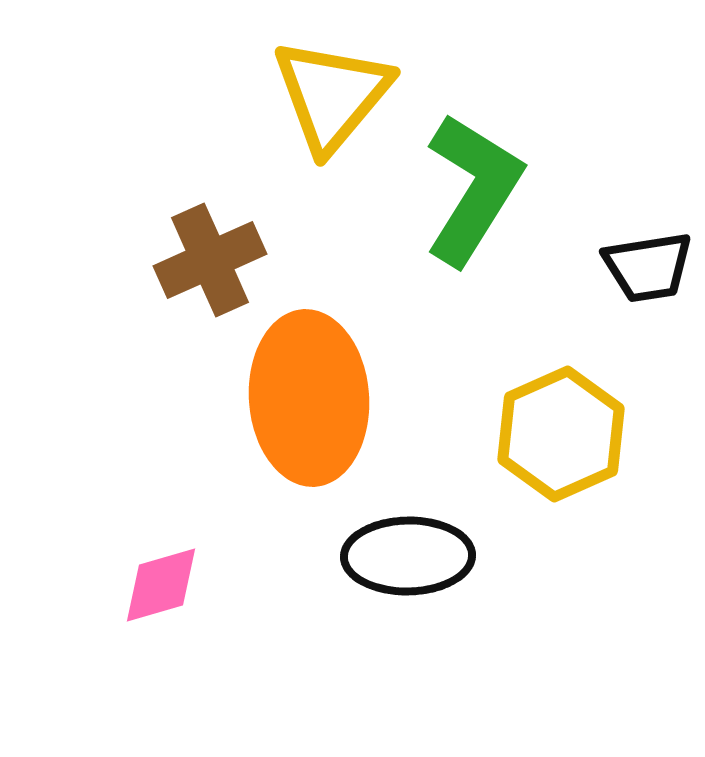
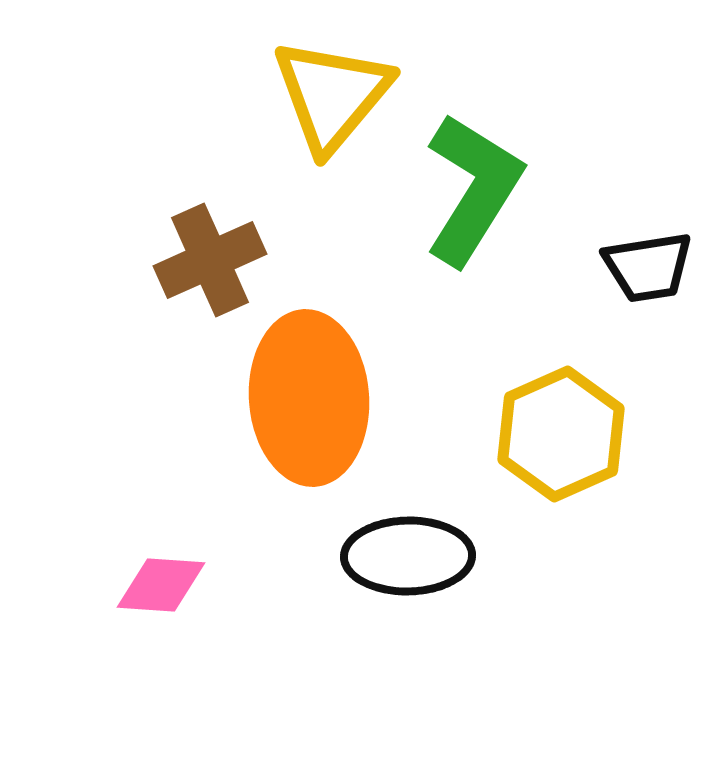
pink diamond: rotated 20 degrees clockwise
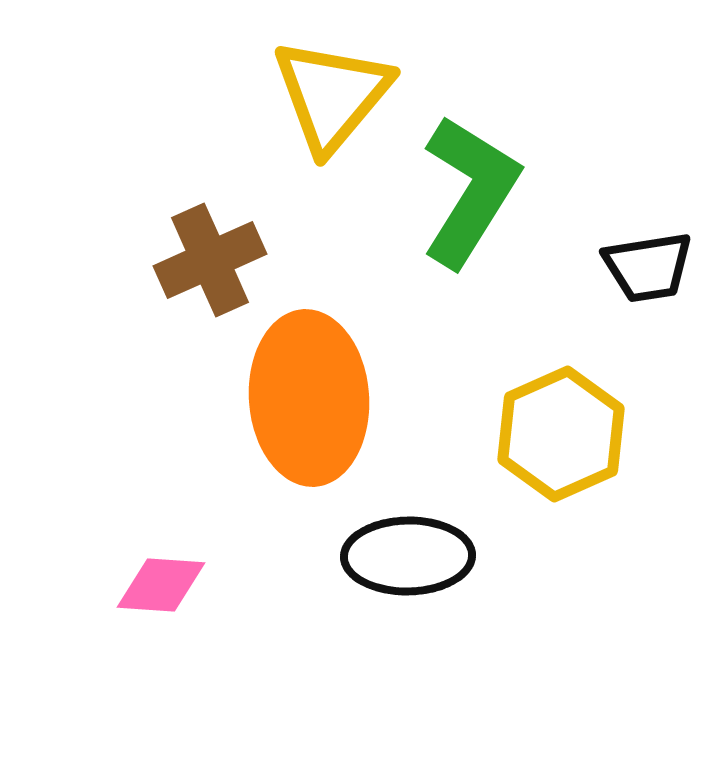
green L-shape: moved 3 px left, 2 px down
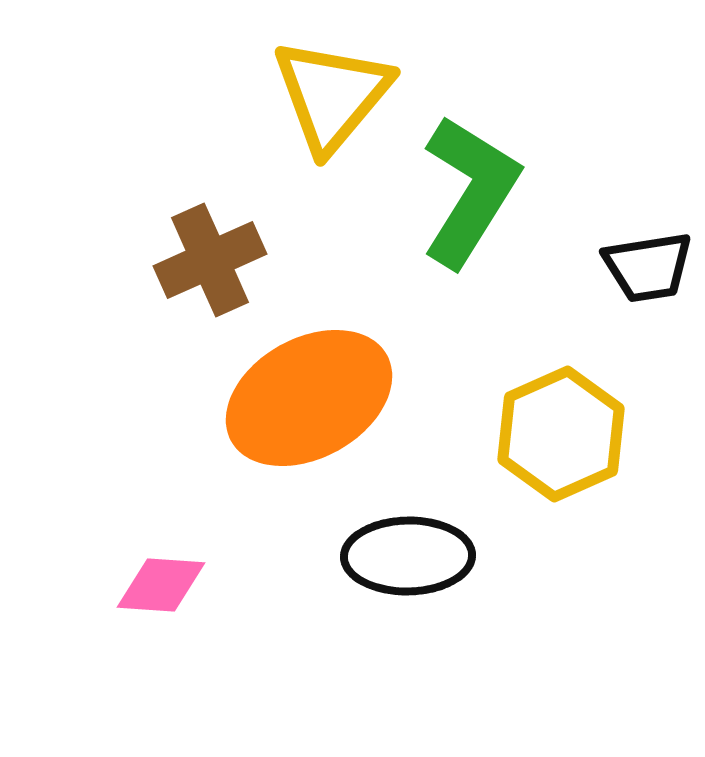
orange ellipse: rotated 65 degrees clockwise
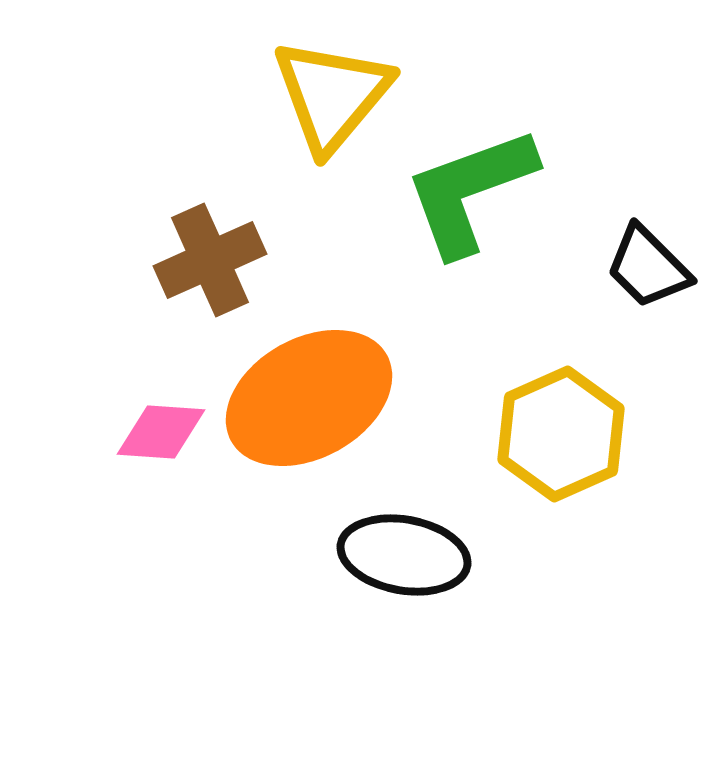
green L-shape: rotated 142 degrees counterclockwise
black trapezoid: rotated 54 degrees clockwise
black ellipse: moved 4 px left, 1 px up; rotated 11 degrees clockwise
pink diamond: moved 153 px up
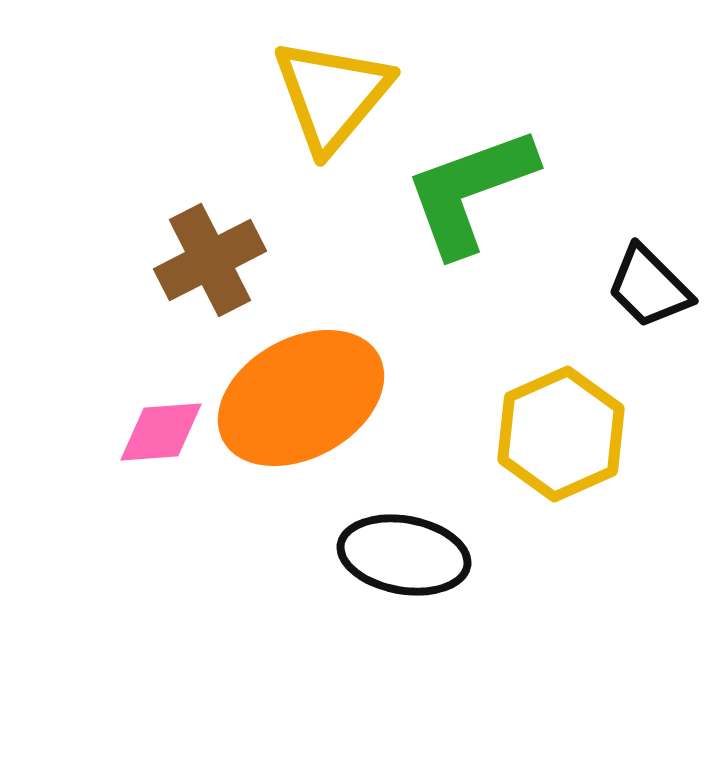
brown cross: rotated 3 degrees counterclockwise
black trapezoid: moved 1 px right, 20 px down
orange ellipse: moved 8 px left
pink diamond: rotated 8 degrees counterclockwise
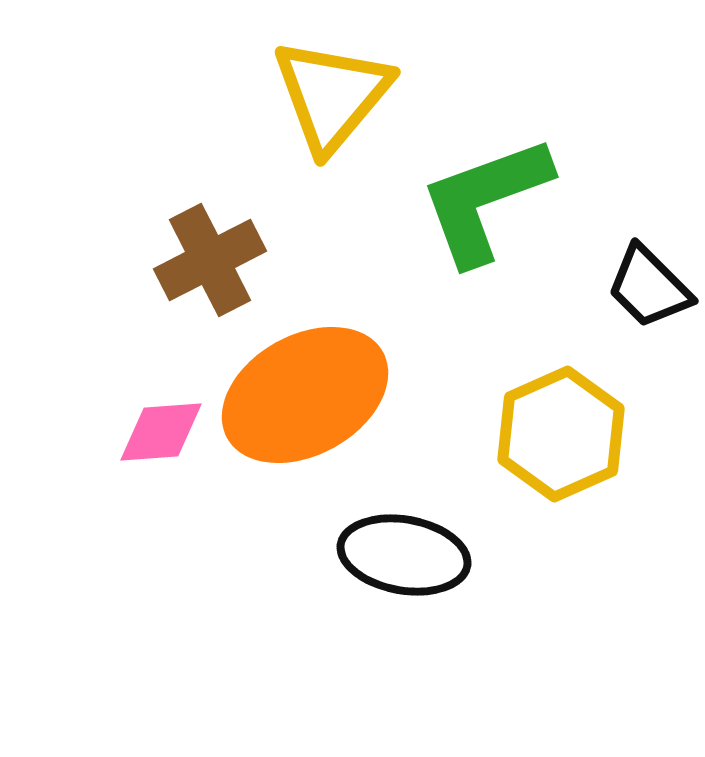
green L-shape: moved 15 px right, 9 px down
orange ellipse: moved 4 px right, 3 px up
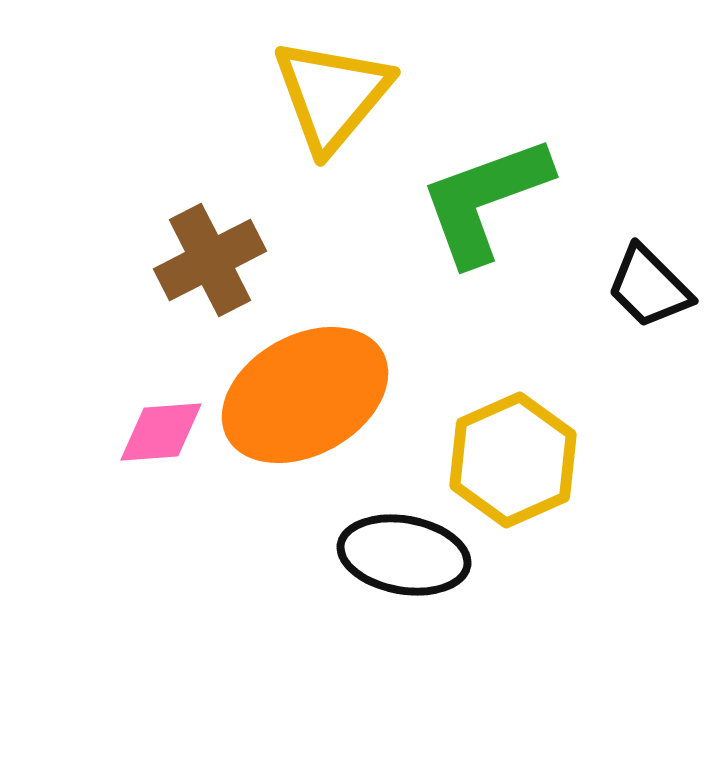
yellow hexagon: moved 48 px left, 26 px down
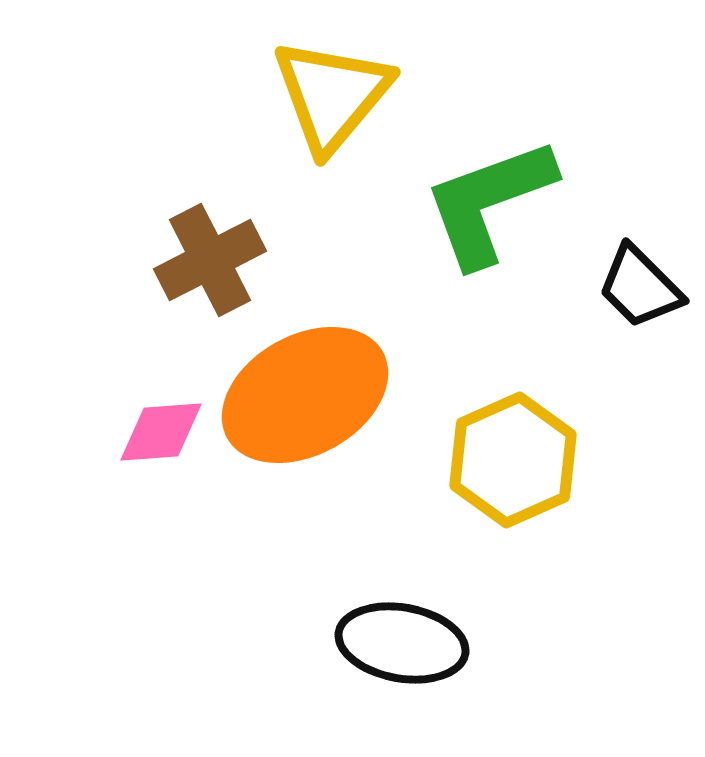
green L-shape: moved 4 px right, 2 px down
black trapezoid: moved 9 px left
black ellipse: moved 2 px left, 88 px down
